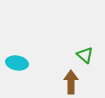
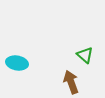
brown arrow: rotated 20 degrees counterclockwise
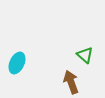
cyan ellipse: rotated 75 degrees counterclockwise
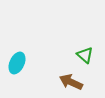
brown arrow: rotated 45 degrees counterclockwise
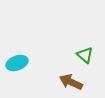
cyan ellipse: rotated 45 degrees clockwise
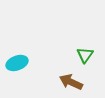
green triangle: rotated 24 degrees clockwise
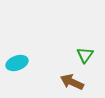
brown arrow: moved 1 px right
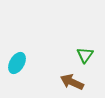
cyan ellipse: rotated 40 degrees counterclockwise
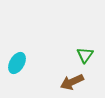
brown arrow: rotated 50 degrees counterclockwise
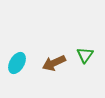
brown arrow: moved 18 px left, 19 px up
